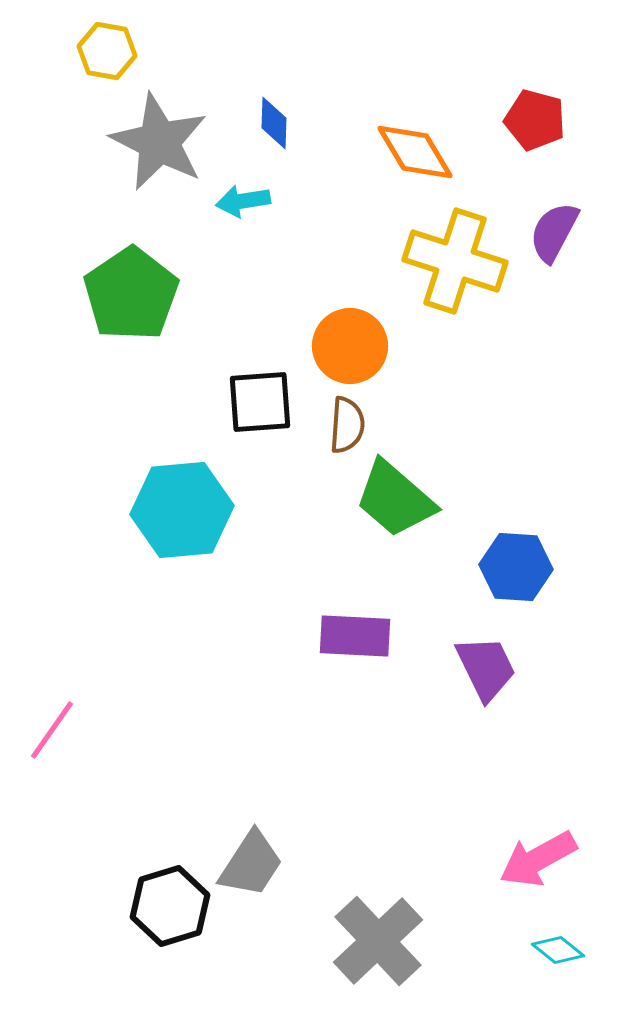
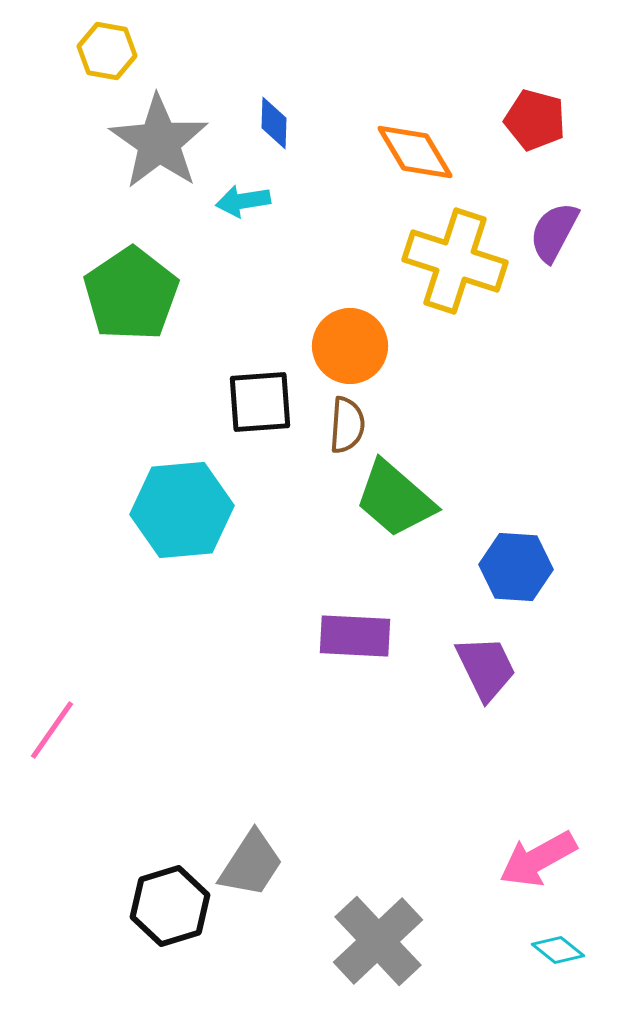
gray star: rotated 8 degrees clockwise
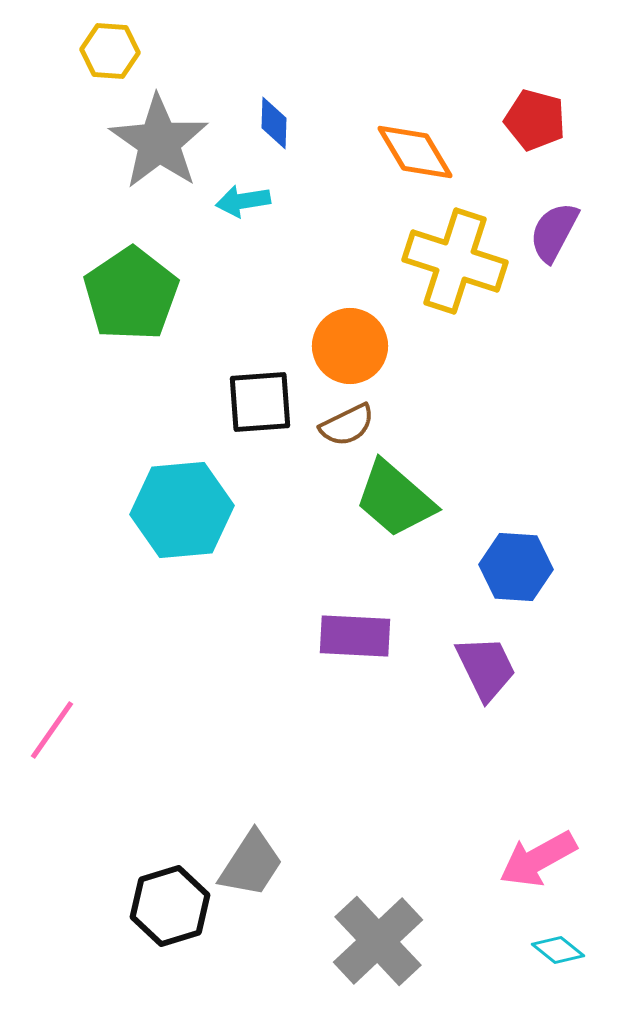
yellow hexagon: moved 3 px right; rotated 6 degrees counterclockwise
brown semicircle: rotated 60 degrees clockwise
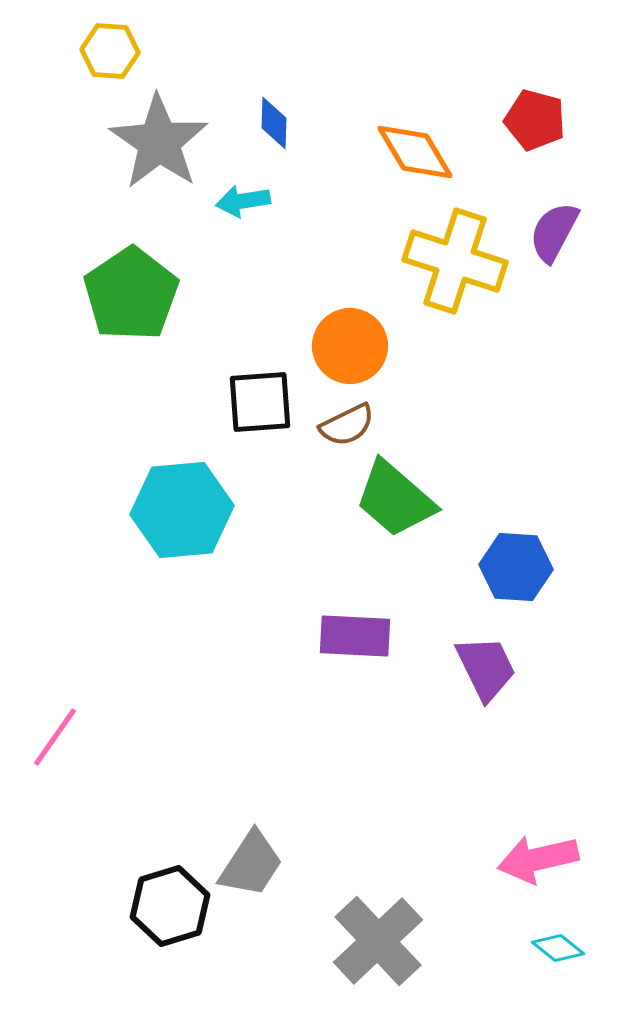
pink line: moved 3 px right, 7 px down
pink arrow: rotated 16 degrees clockwise
cyan diamond: moved 2 px up
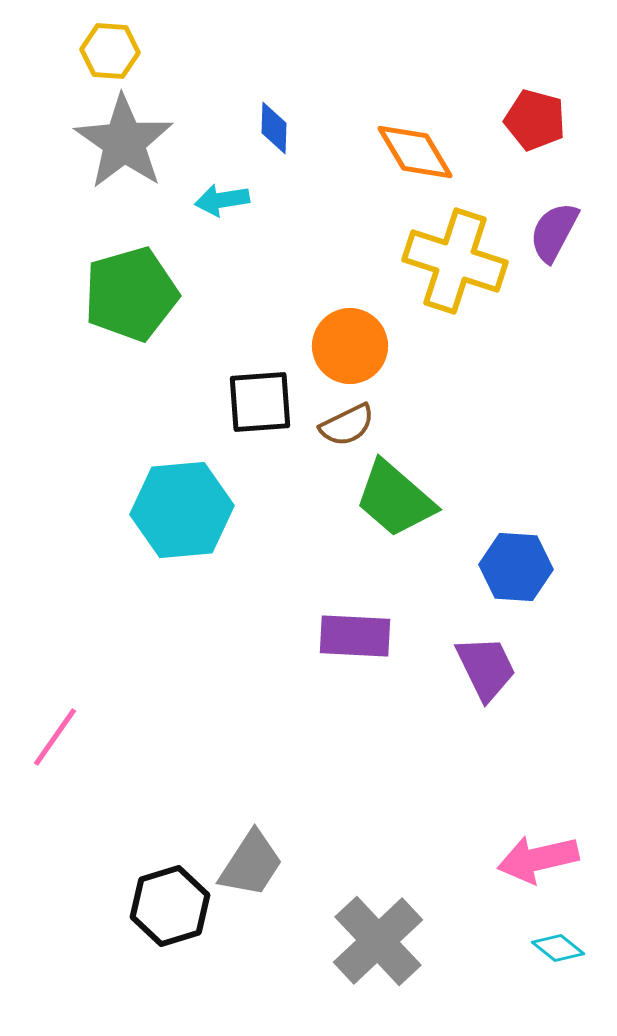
blue diamond: moved 5 px down
gray star: moved 35 px left
cyan arrow: moved 21 px left, 1 px up
green pentagon: rotated 18 degrees clockwise
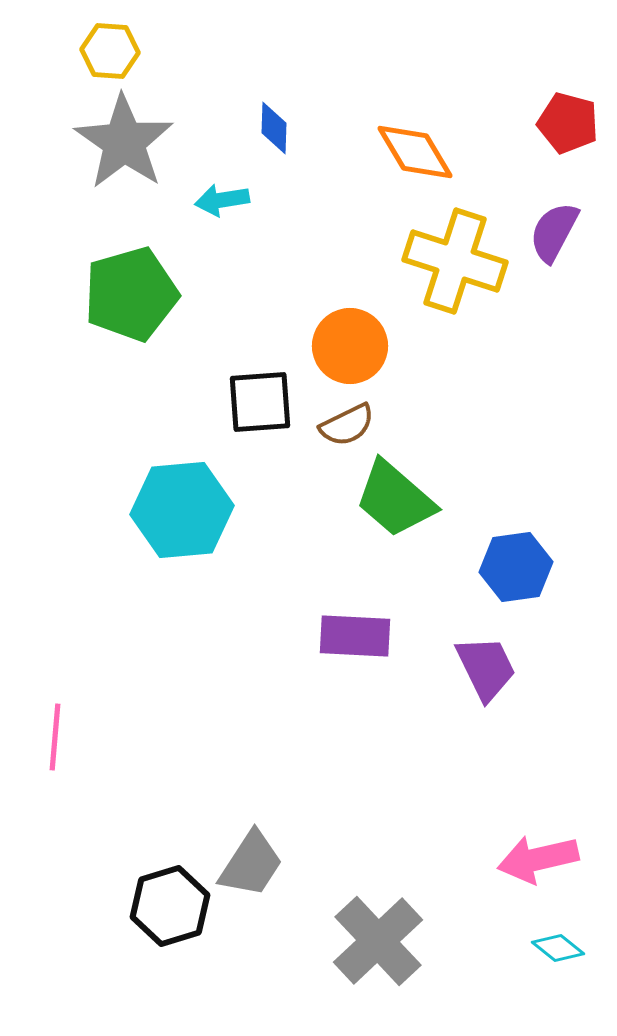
red pentagon: moved 33 px right, 3 px down
blue hexagon: rotated 12 degrees counterclockwise
pink line: rotated 30 degrees counterclockwise
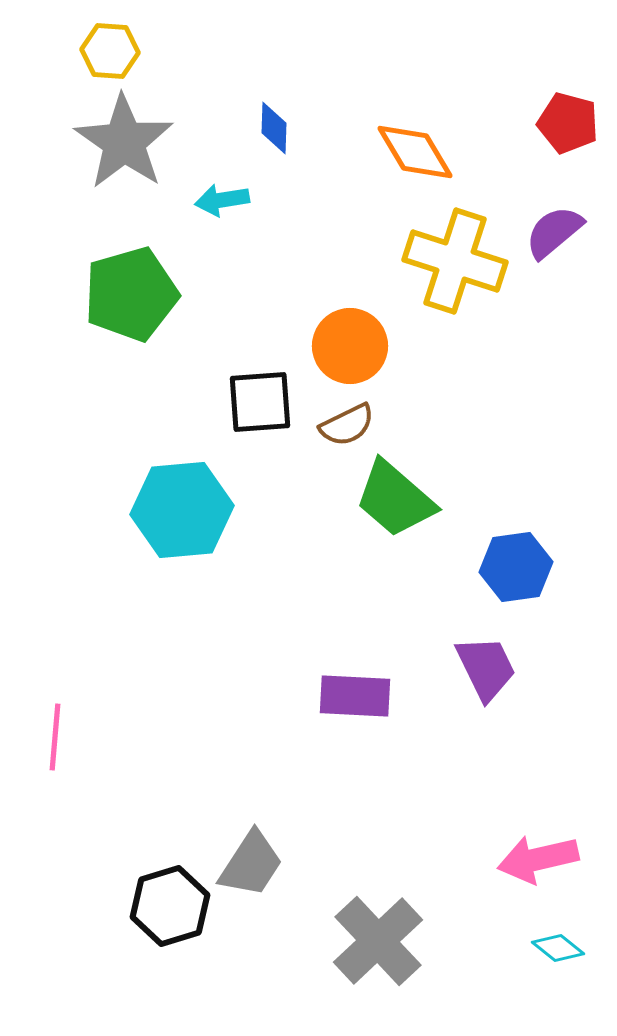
purple semicircle: rotated 22 degrees clockwise
purple rectangle: moved 60 px down
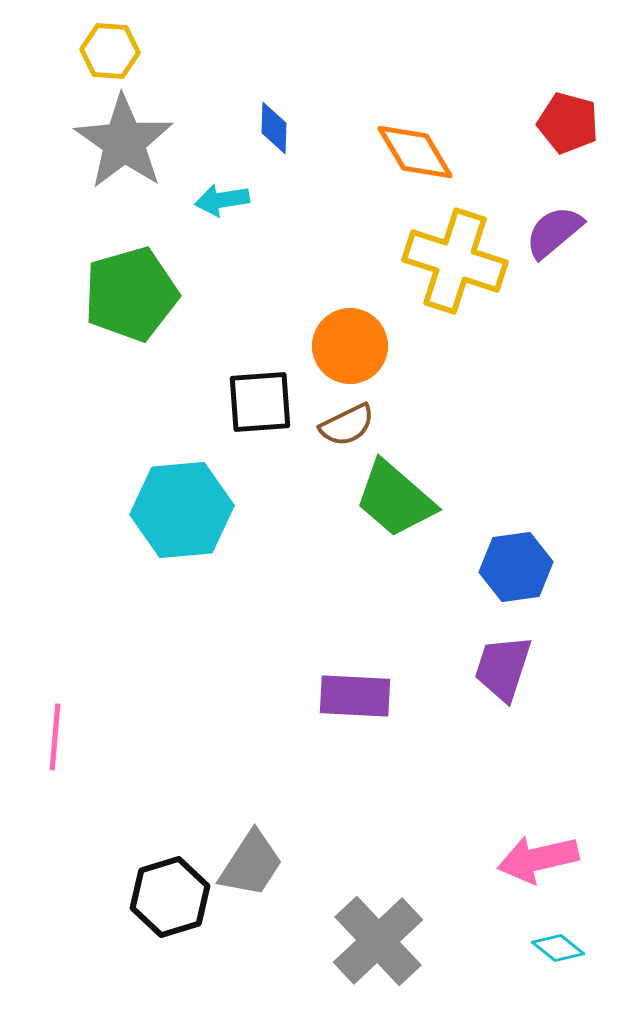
purple trapezoid: moved 17 px right; rotated 136 degrees counterclockwise
black hexagon: moved 9 px up
